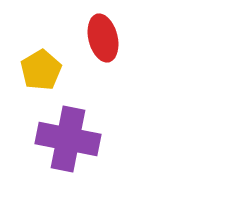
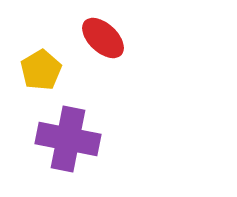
red ellipse: rotated 33 degrees counterclockwise
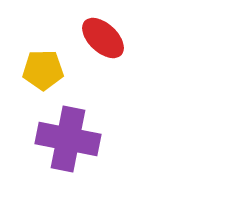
yellow pentagon: moved 2 px right; rotated 30 degrees clockwise
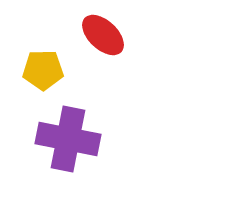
red ellipse: moved 3 px up
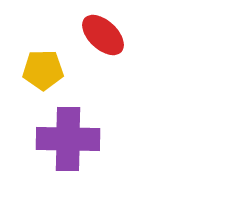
purple cross: rotated 10 degrees counterclockwise
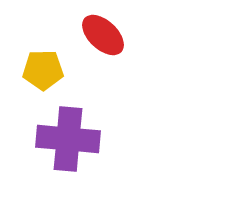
purple cross: rotated 4 degrees clockwise
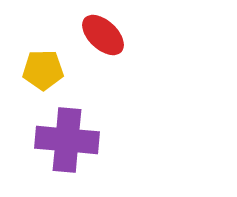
purple cross: moved 1 px left, 1 px down
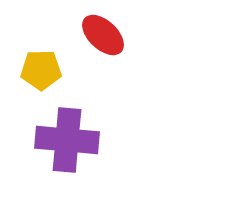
yellow pentagon: moved 2 px left
